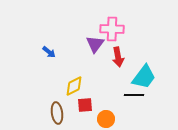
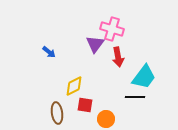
pink cross: rotated 15 degrees clockwise
black line: moved 1 px right, 2 px down
red square: rotated 14 degrees clockwise
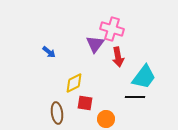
yellow diamond: moved 3 px up
red square: moved 2 px up
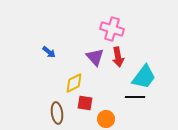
purple triangle: moved 13 px down; rotated 18 degrees counterclockwise
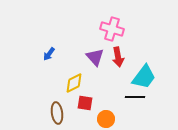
blue arrow: moved 2 px down; rotated 88 degrees clockwise
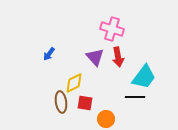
brown ellipse: moved 4 px right, 11 px up
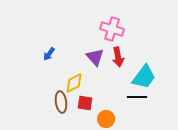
black line: moved 2 px right
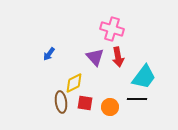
black line: moved 2 px down
orange circle: moved 4 px right, 12 px up
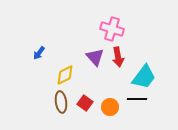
blue arrow: moved 10 px left, 1 px up
yellow diamond: moved 9 px left, 8 px up
red square: rotated 28 degrees clockwise
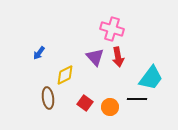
cyan trapezoid: moved 7 px right, 1 px down
brown ellipse: moved 13 px left, 4 px up
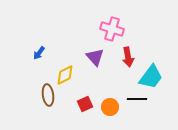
red arrow: moved 10 px right
cyan trapezoid: moved 1 px up
brown ellipse: moved 3 px up
red square: moved 1 px down; rotated 28 degrees clockwise
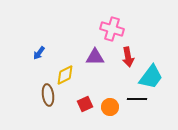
purple triangle: rotated 48 degrees counterclockwise
